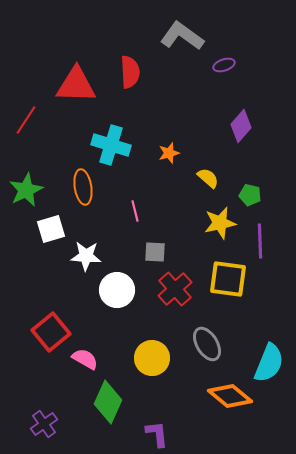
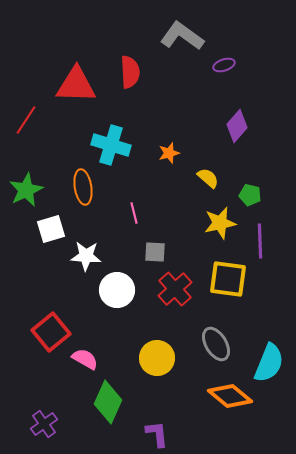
purple diamond: moved 4 px left
pink line: moved 1 px left, 2 px down
gray ellipse: moved 9 px right
yellow circle: moved 5 px right
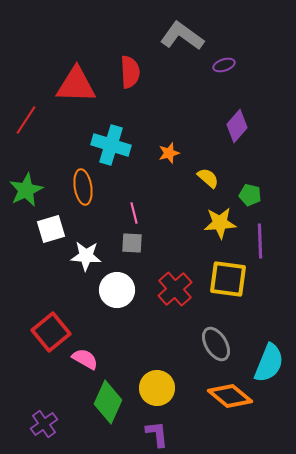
yellow star: rotated 8 degrees clockwise
gray square: moved 23 px left, 9 px up
yellow circle: moved 30 px down
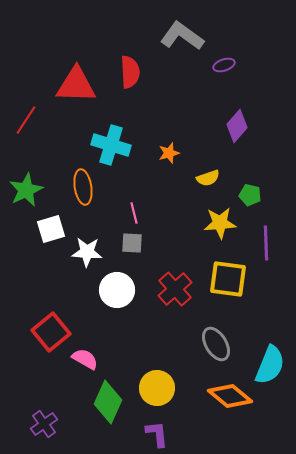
yellow semicircle: rotated 120 degrees clockwise
purple line: moved 6 px right, 2 px down
white star: moved 1 px right, 4 px up
cyan semicircle: moved 1 px right, 2 px down
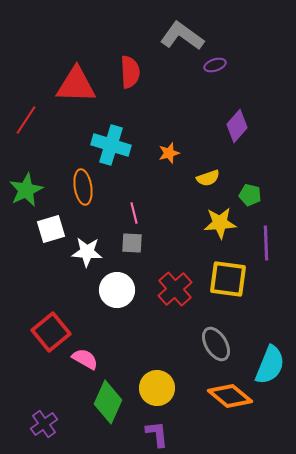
purple ellipse: moved 9 px left
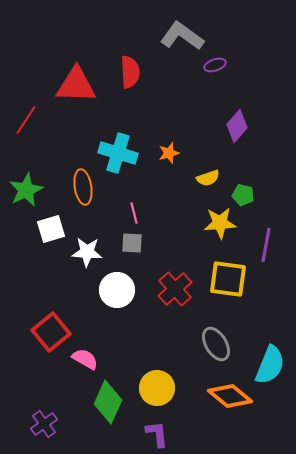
cyan cross: moved 7 px right, 8 px down
green pentagon: moved 7 px left
purple line: moved 2 px down; rotated 12 degrees clockwise
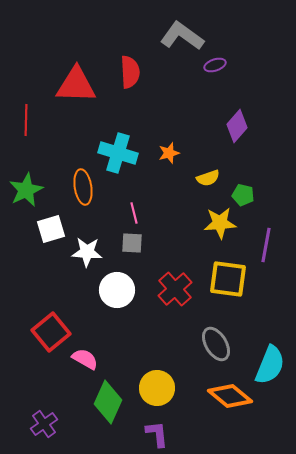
red line: rotated 32 degrees counterclockwise
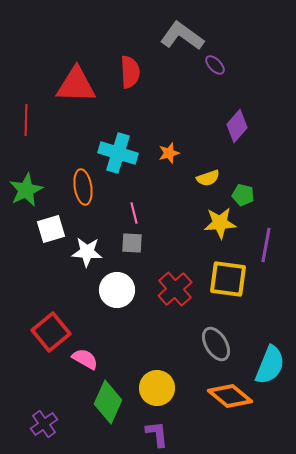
purple ellipse: rotated 65 degrees clockwise
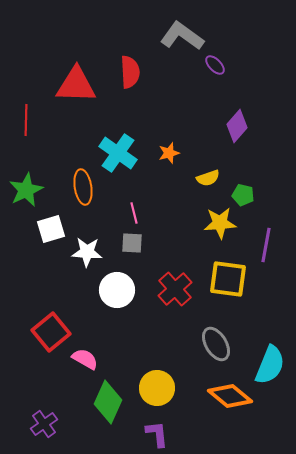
cyan cross: rotated 18 degrees clockwise
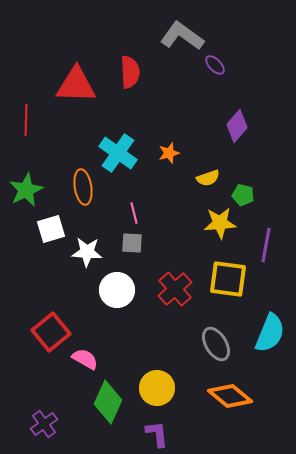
cyan semicircle: moved 32 px up
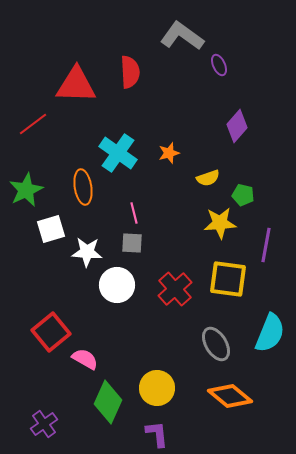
purple ellipse: moved 4 px right; rotated 20 degrees clockwise
red line: moved 7 px right, 4 px down; rotated 52 degrees clockwise
white circle: moved 5 px up
